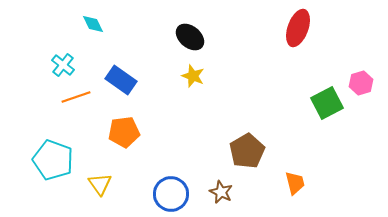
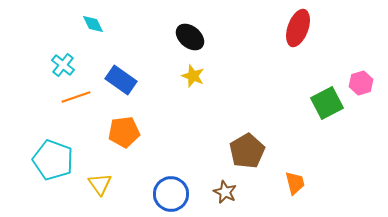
brown star: moved 4 px right
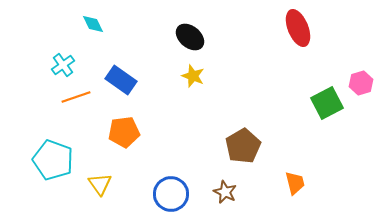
red ellipse: rotated 42 degrees counterclockwise
cyan cross: rotated 15 degrees clockwise
brown pentagon: moved 4 px left, 5 px up
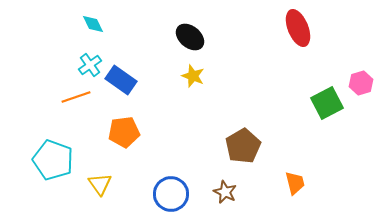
cyan cross: moved 27 px right
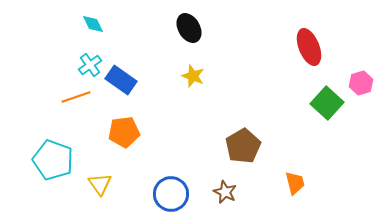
red ellipse: moved 11 px right, 19 px down
black ellipse: moved 1 px left, 9 px up; rotated 20 degrees clockwise
green square: rotated 20 degrees counterclockwise
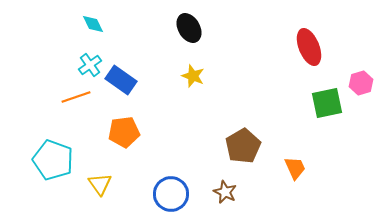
green square: rotated 36 degrees clockwise
orange trapezoid: moved 15 px up; rotated 10 degrees counterclockwise
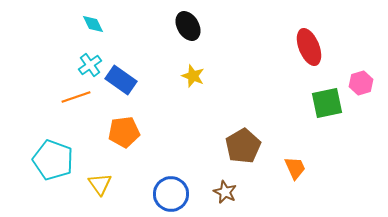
black ellipse: moved 1 px left, 2 px up
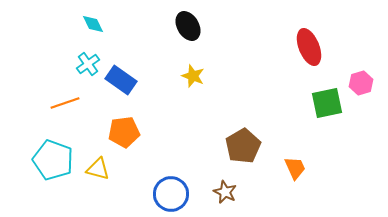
cyan cross: moved 2 px left, 1 px up
orange line: moved 11 px left, 6 px down
yellow triangle: moved 2 px left, 15 px up; rotated 40 degrees counterclockwise
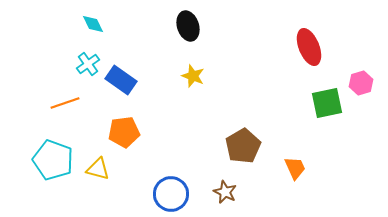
black ellipse: rotated 12 degrees clockwise
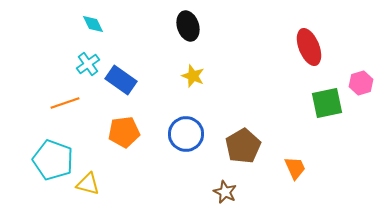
yellow triangle: moved 10 px left, 15 px down
blue circle: moved 15 px right, 60 px up
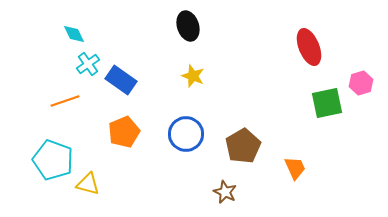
cyan diamond: moved 19 px left, 10 px down
orange line: moved 2 px up
orange pentagon: rotated 16 degrees counterclockwise
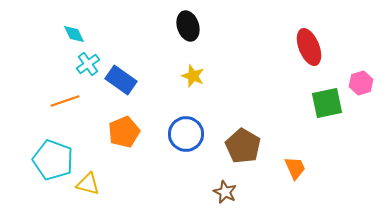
brown pentagon: rotated 12 degrees counterclockwise
